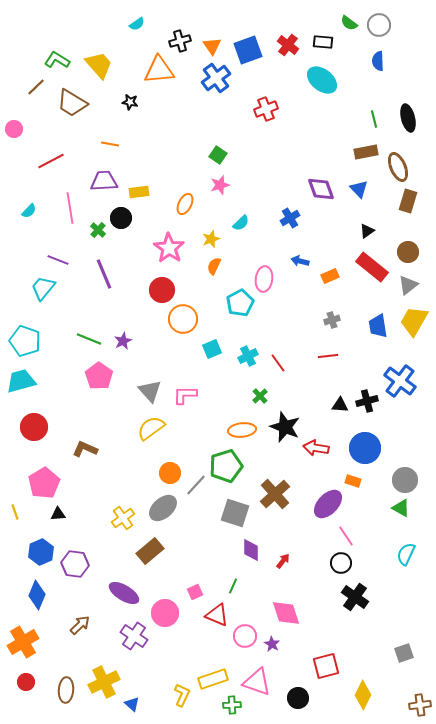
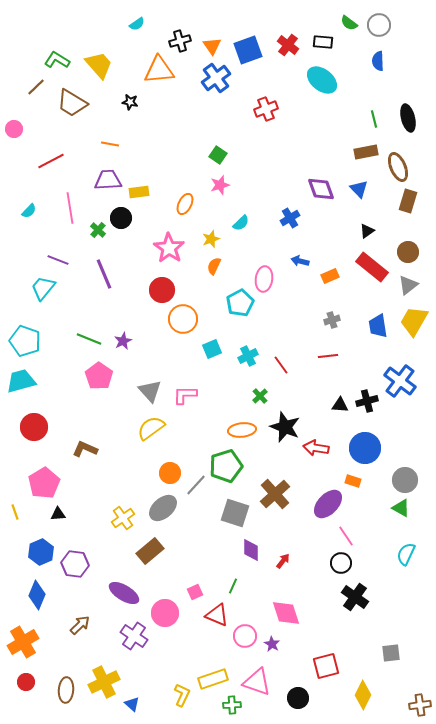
purple trapezoid at (104, 181): moved 4 px right, 1 px up
red line at (278, 363): moved 3 px right, 2 px down
gray square at (404, 653): moved 13 px left; rotated 12 degrees clockwise
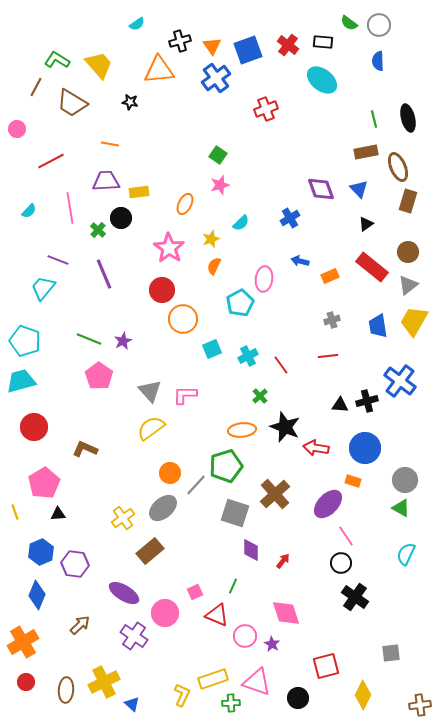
brown line at (36, 87): rotated 18 degrees counterclockwise
pink circle at (14, 129): moved 3 px right
purple trapezoid at (108, 180): moved 2 px left, 1 px down
black triangle at (367, 231): moved 1 px left, 7 px up
green cross at (232, 705): moved 1 px left, 2 px up
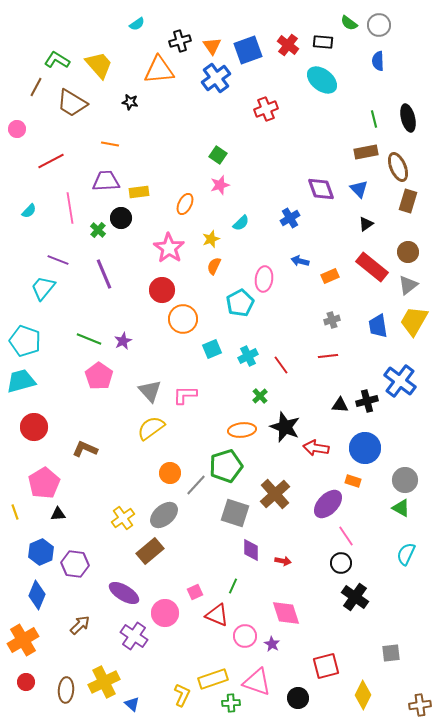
gray ellipse at (163, 508): moved 1 px right, 7 px down
red arrow at (283, 561): rotated 63 degrees clockwise
orange cross at (23, 642): moved 2 px up
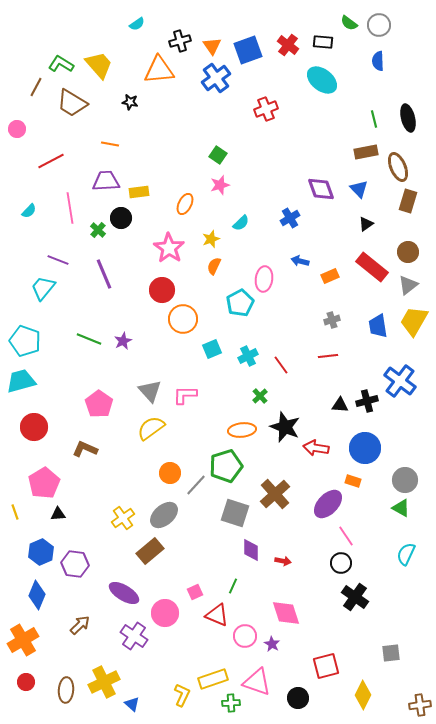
green L-shape at (57, 60): moved 4 px right, 4 px down
pink pentagon at (99, 376): moved 28 px down
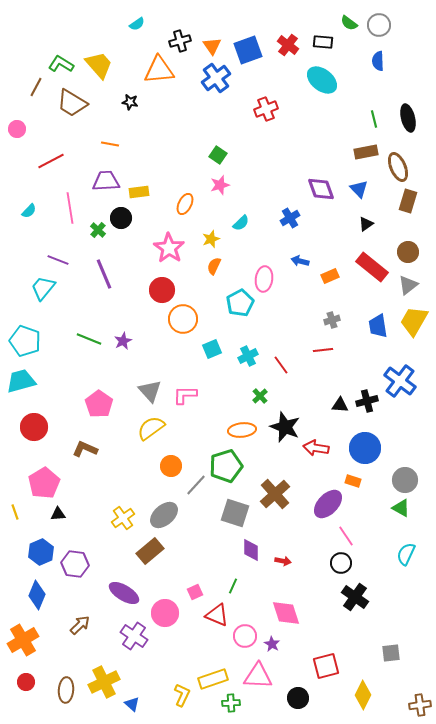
red line at (328, 356): moved 5 px left, 6 px up
orange circle at (170, 473): moved 1 px right, 7 px up
pink triangle at (257, 682): moved 1 px right, 6 px up; rotated 16 degrees counterclockwise
